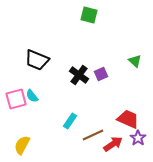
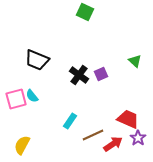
green square: moved 4 px left, 3 px up; rotated 12 degrees clockwise
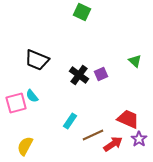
green square: moved 3 px left
pink square: moved 4 px down
purple star: moved 1 px right, 1 px down
yellow semicircle: moved 3 px right, 1 px down
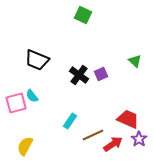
green square: moved 1 px right, 3 px down
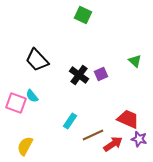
black trapezoid: rotated 25 degrees clockwise
pink square: rotated 35 degrees clockwise
purple star: rotated 21 degrees counterclockwise
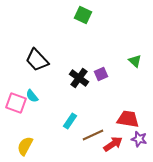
black cross: moved 3 px down
red trapezoid: rotated 15 degrees counterclockwise
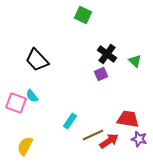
black cross: moved 28 px right, 24 px up
red arrow: moved 4 px left, 3 px up
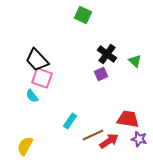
pink square: moved 26 px right, 25 px up
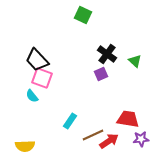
purple star: moved 2 px right; rotated 21 degrees counterclockwise
yellow semicircle: rotated 120 degrees counterclockwise
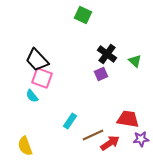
red arrow: moved 1 px right, 2 px down
yellow semicircle: rotated 72 degrees clockwise
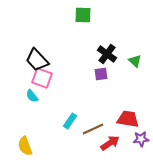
green square: rotated 24 degrees counterclockwise
purple square: rotated 16 degrees clockwise
brown line: moved 6 px up
